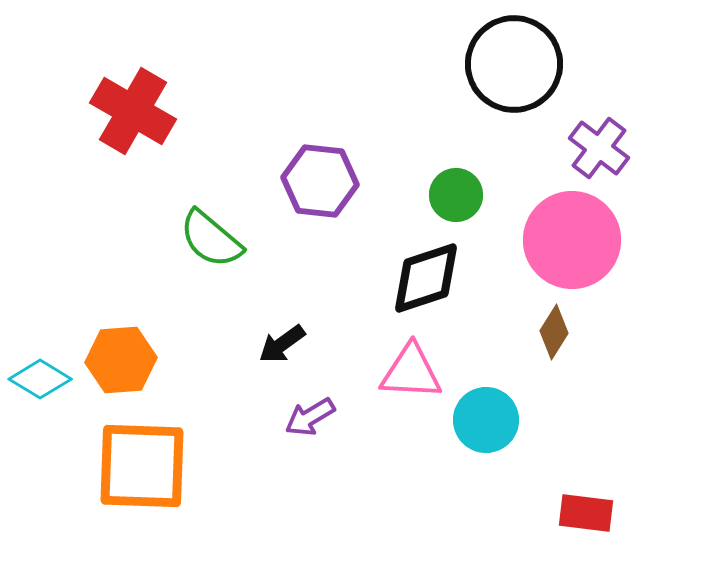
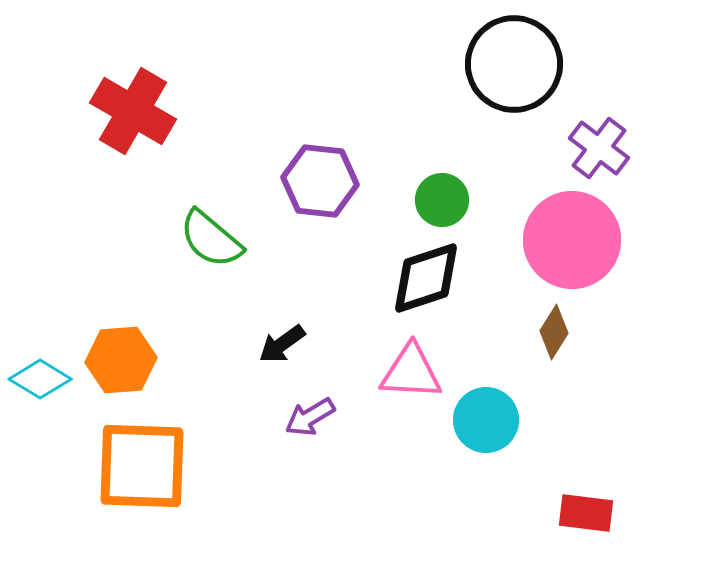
green circle: moved 14 px left, 5 px down
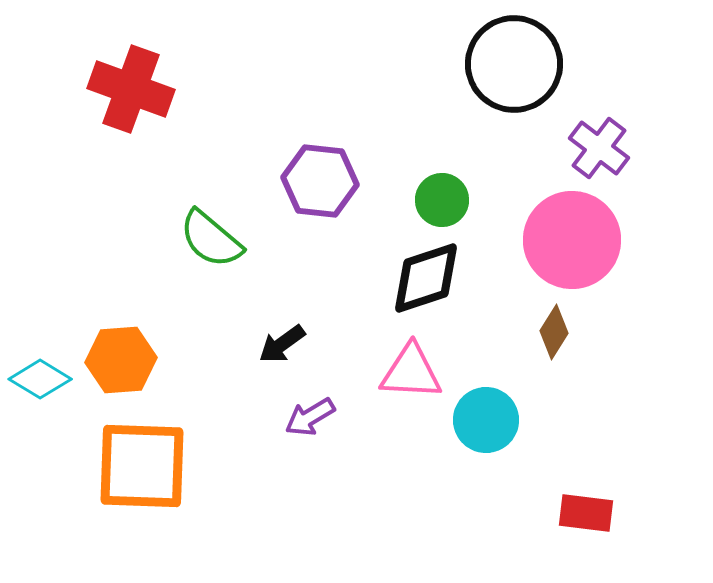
red cross: moved 2 px left, 22 px up; rotated 10 degrees counterclockwise
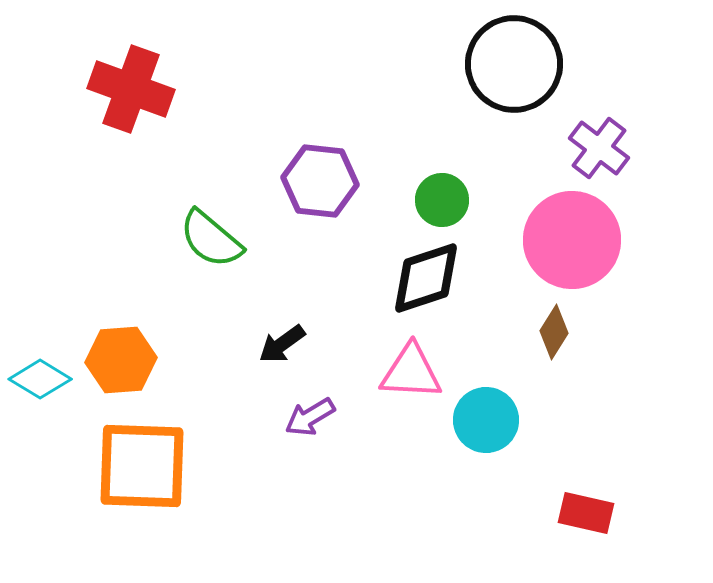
red rectangle: rotated 6 degrees clockwise
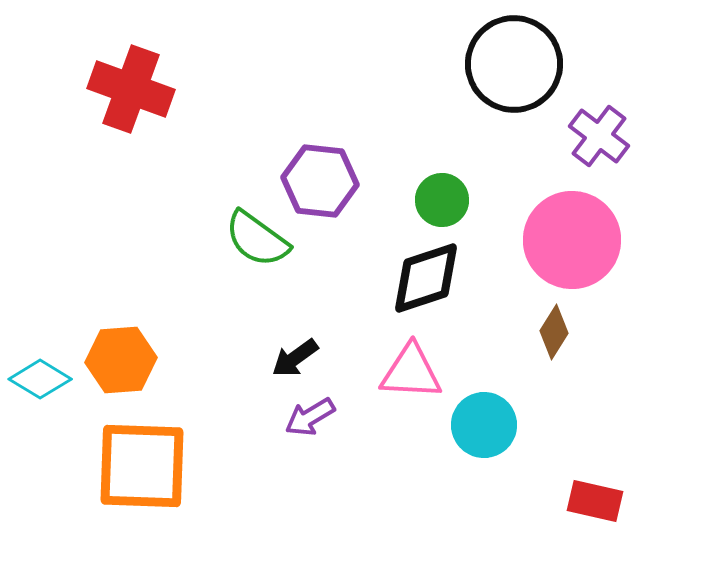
purple cross: moved 12 px up
green semicircle: moved 46 px right; rotated 4 degrees counterclockwise
black arrow: moved 13 px right, 14 px down
cyan circle: moved 2 px left, 5 px down
red rectangle: moved 9 px right, 12 px up
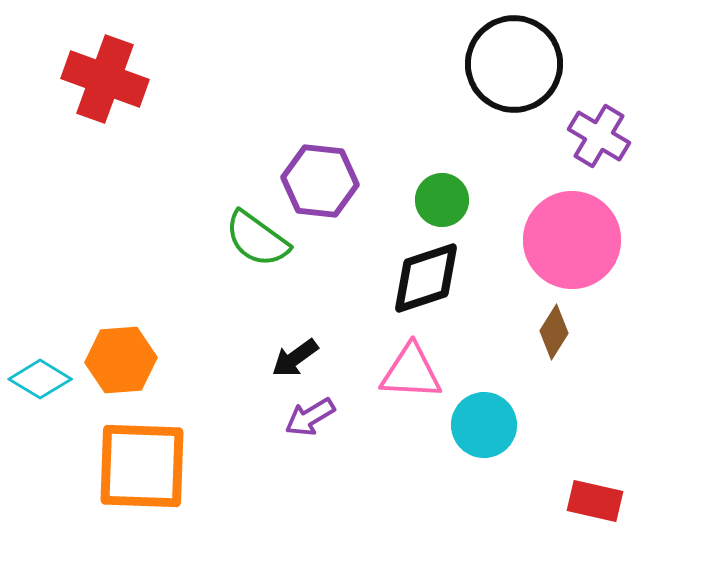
red cross: moved 26 px left, 10 px up
purple cross: rotated 6 degrees counterclockwise
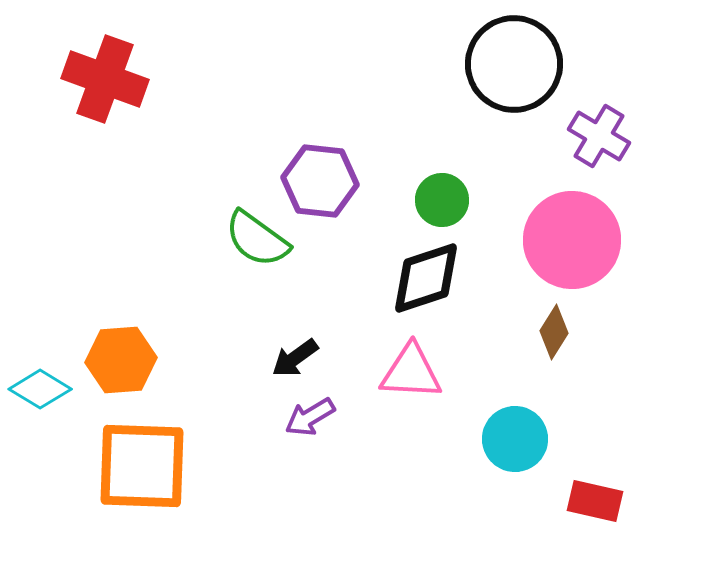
cyan diamond: moved 10 px down
cyan circle: moved 31 px right, 14 px down
